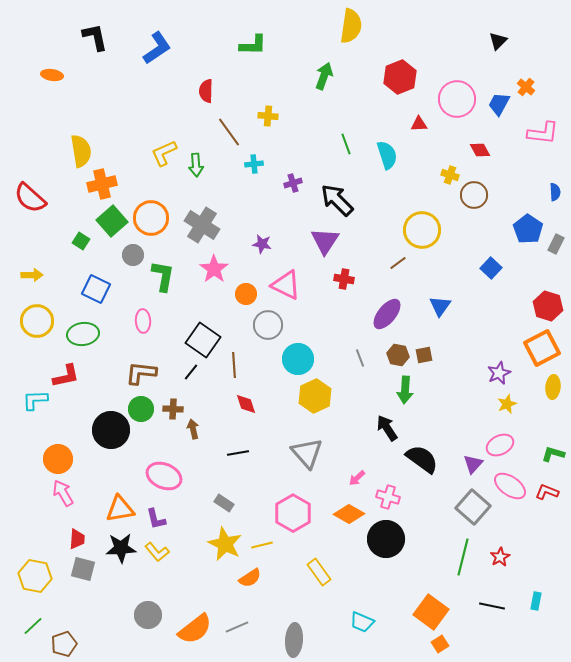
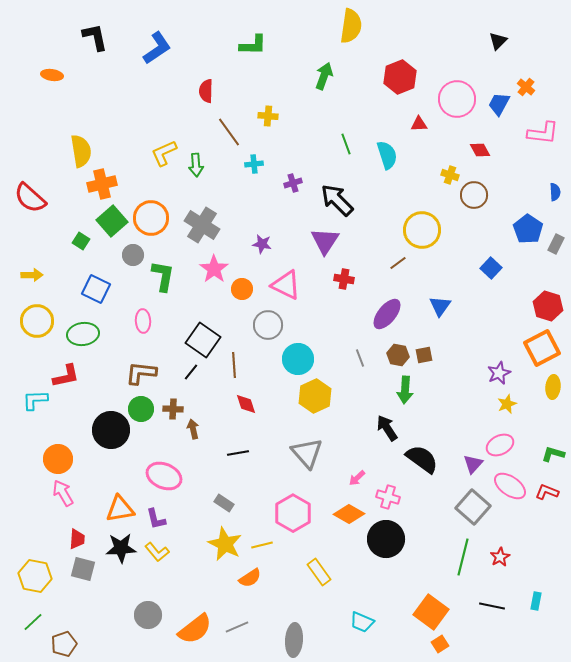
orange circle at (246, 294): moved 4 px left, 5 px up
green line at (33, 626): moved 4 px up
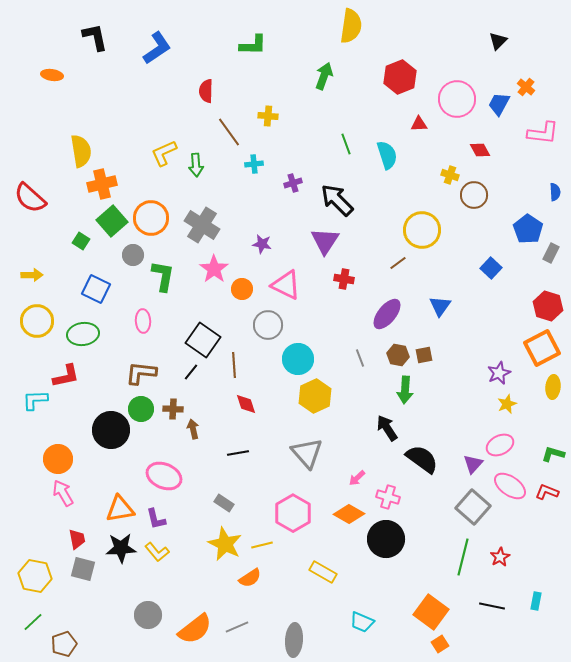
gray rectangle at (556, 244): moved 5 px left, 9 px down
red trapezoid at (77, 539): rotated 15 degrees counterclockwise
yellow rectangle at (319, 572): moved 4 px right; rotated 24 degrees counterclockwise
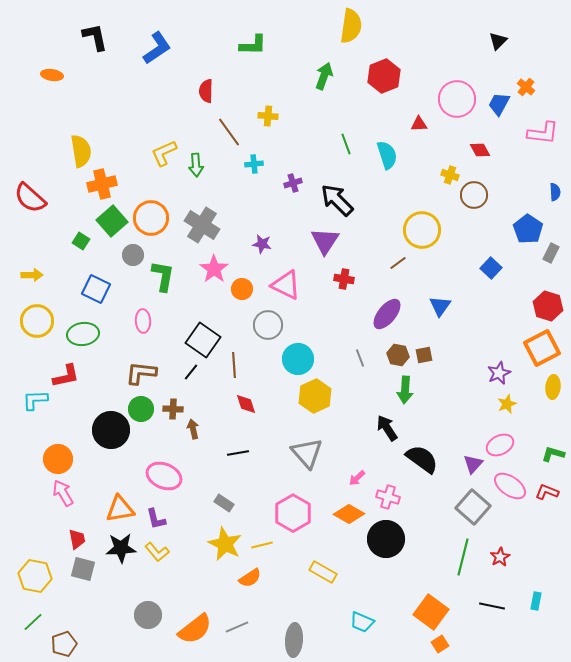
red hexagon at (400, 77): moved 16 px left, 1 px up
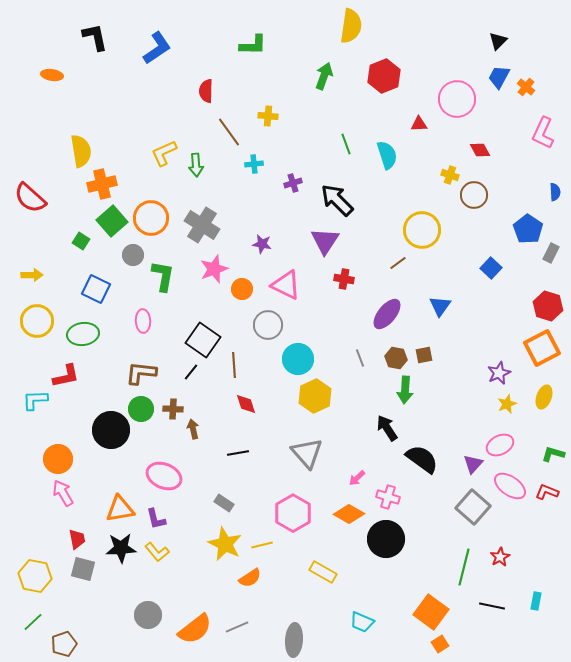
blue trapezoid at (499, 104): moved 27 px up
pink L-shape at (543, 133): rotated 108 degrees clockwise
pink star at (214, 269): rotated 16 degrees clockwise
brown hexagon at (398, 355): moved 2 px left, 3 px down
yellow ellipse at (553, 387): moved 9 px left, 10 px down; rotated 15 degrees clockwise
green line at (463, 557): moved 1 px right, 10 px down
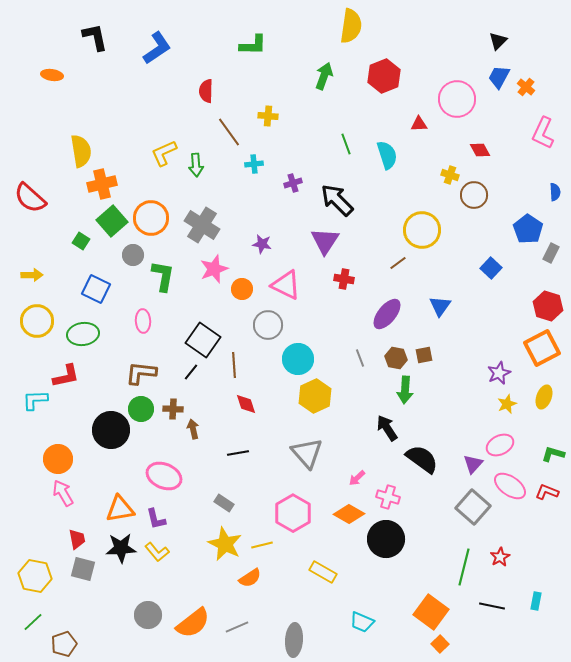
orange semicircle at (195, 629): moved 2 px left, 6 px up
orange square at (440, 644): rotated 12 degrees counterclockwise
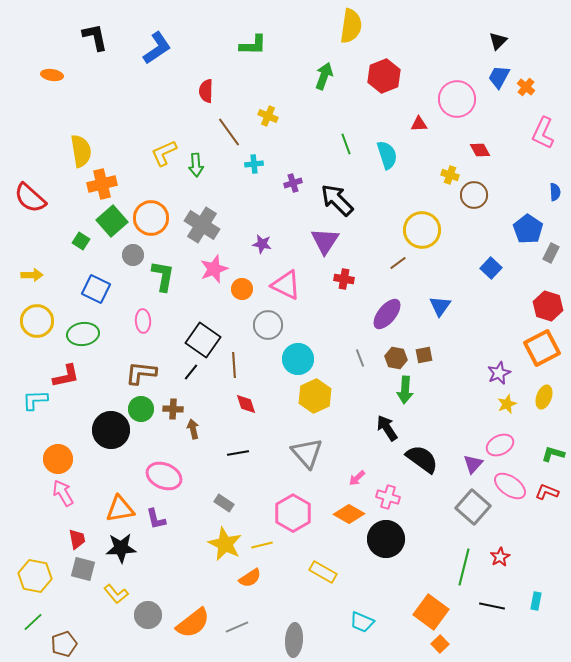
yellow cross at (268, 116): rotated 18 degrees clockwise
yellow L-shape at (157, 552): moved 41 px left, 42 px down
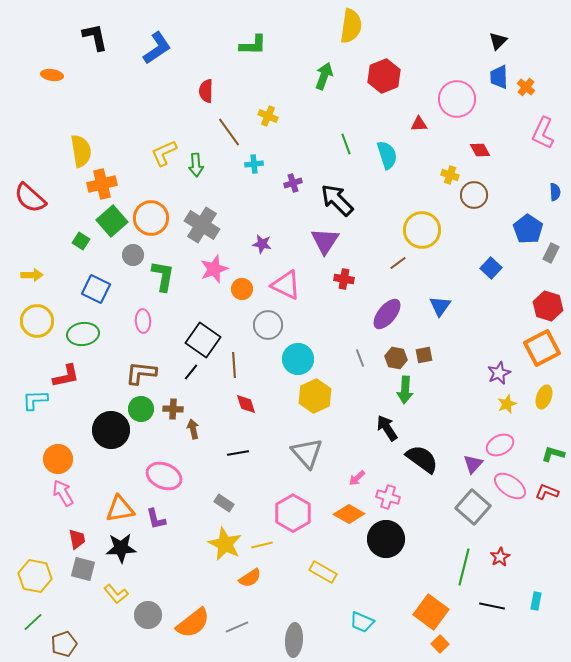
blue trapezoid at (499, 77): rotated 30 degrees counterclockwise
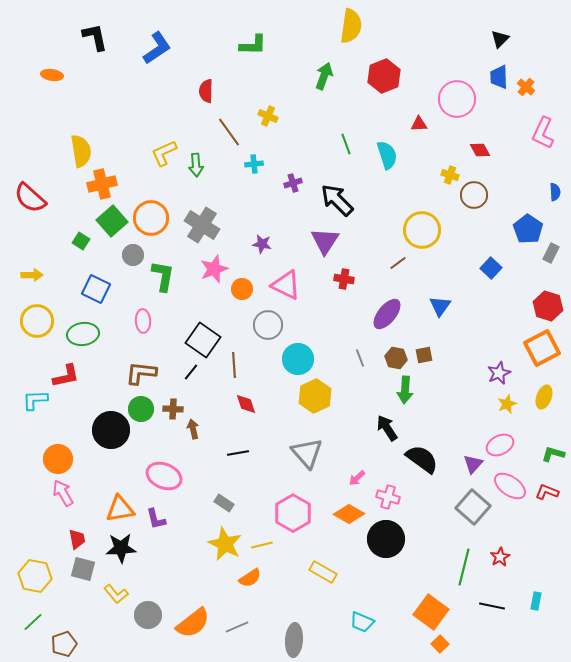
black triangle at (498, 41): moved 2 px right, 2 px up
